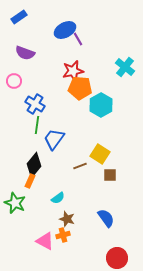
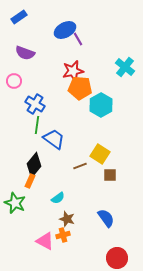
blue trapezoid: rotated 90 degrees clockwise
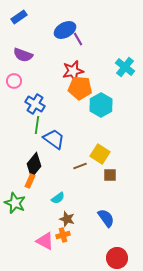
purple semicircle: moved 2 px left, 2 px down
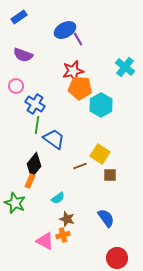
pink circle: moved 2 px right, 5 px down
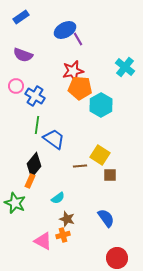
blue rectangle: moved 2 px right
blue cross: moved 8 px up
yellow square: moved 1 px down
brown line: rotated 16 degrees clockwise
pink triangle: moved 2 px left
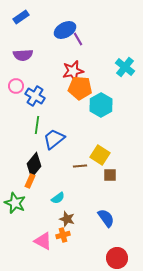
purple semicircle: rotated 24 degrees counterclockwise
blue trapezoid: rotated 75 degrees counterclockwise
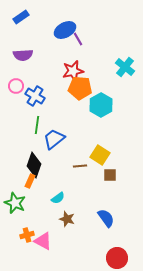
black diamond: rotated 20 degrees counterclockwise
orange cross: moved 36 px left
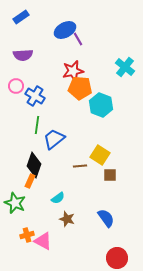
cyan hexagon: rotated 10 degrees counterclockwise
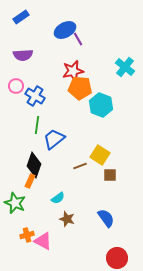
brown line: rotated 16 degrees counterclockwise
